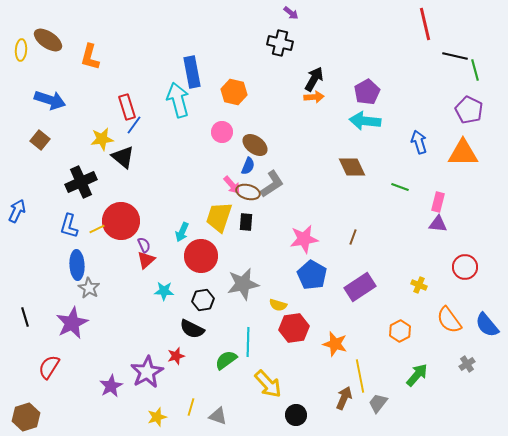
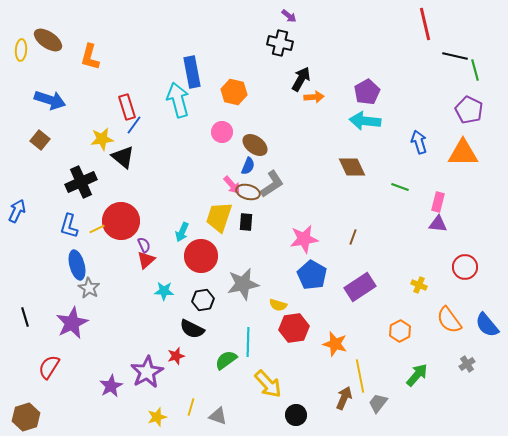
purple arrow at (291, 13): moved 2 px left, 3 px down
black arrow at (314, 79): moved 13 px left
blue ellipse at (77, 265): rotated 12 degrees counterclockwise
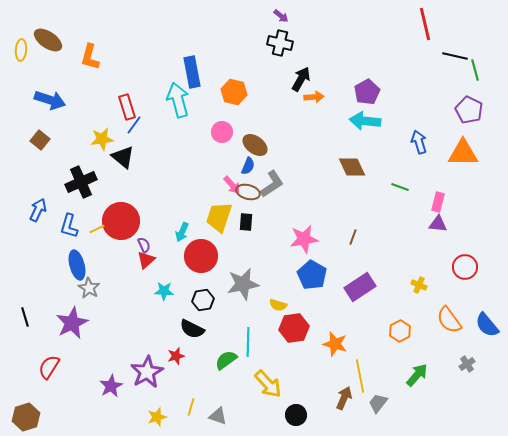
purple arrow at (289, 16): moved 8 px left
blue arrow at (17, 211): moved 21 px right, 1 px up
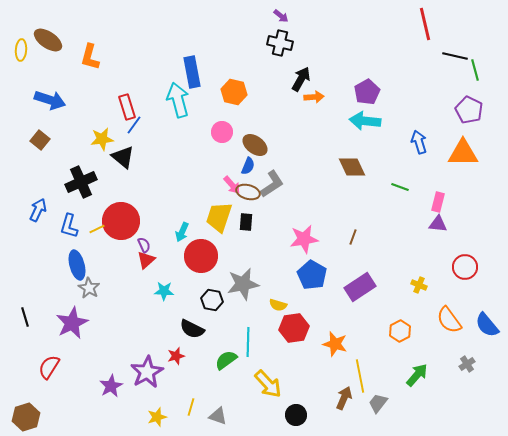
black hexagon at (203, 300): moved 9 px right; rotated 20 degrees clockwise
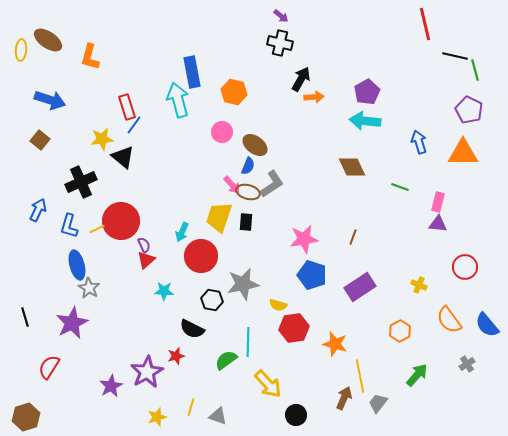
blue pentagon at (312, 275): rotated 12 degrees counterclockwise
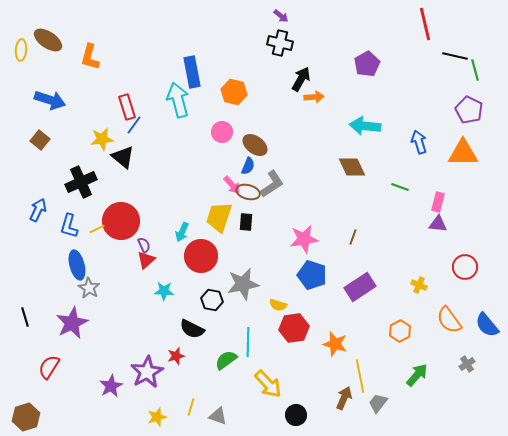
purple pentagon at (367, 92): moved 28 px up
cyan arrow at (365, 121): moved 5 px down
